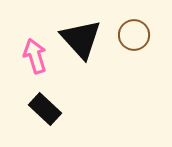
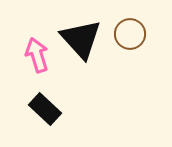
brown circle: moved 4 px left, 1 px up
pink arrow: moved 2 px right, 1 px up
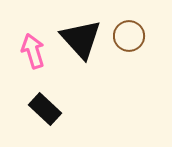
brown circle: moved 1 px left, 2 px down
pink arrow: moved 4 px left, 4 px up
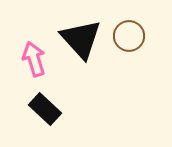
pink arrow: moved 1 px right, 8 px down
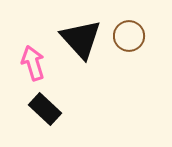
pink arrow: moved 1 px left, 4 px down
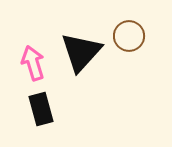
black triangle: moved 13 px down; rotated 24 degrees clockwise
black rectangle: moved 4 px left; rotated 32 degrees clockwise
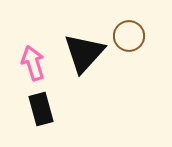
black triangle: moved 3 px right, 1 px down
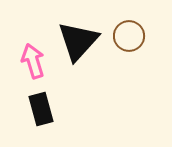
black triangle: moved 6 px left, 12 px up
pink arrow: moved 2 px up
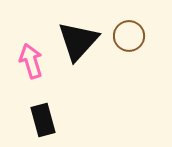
pink arrow: moved 2 px left
black rectangle: moved 2 px right, 11 px down
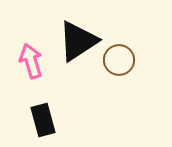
brown circle: moved 10 px left, 24 px down
black triangle: rotated 15 degrees clockwise
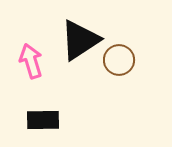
black triangle: moved 2 px right, 1 px up
black rectangle: rotated 76 degrees counterclockwise
